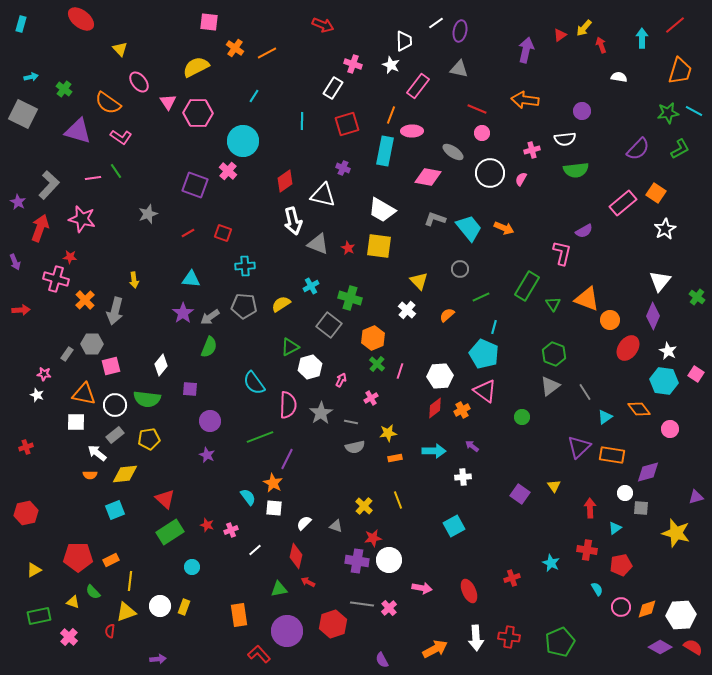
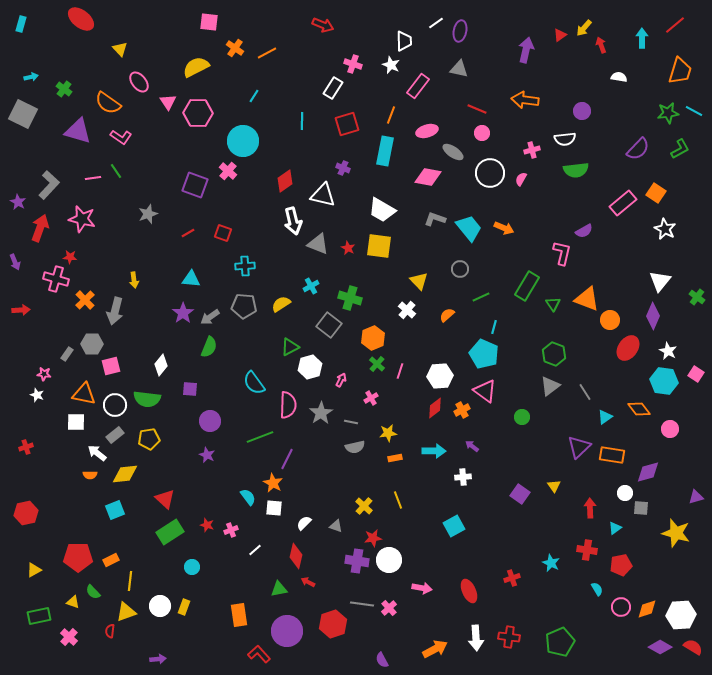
pink ellipse at (412, 131): moved 15 px right; rotated 15 degrees counterclockwise
white star at (665, 229): rotated 15 degrees counterclockwise
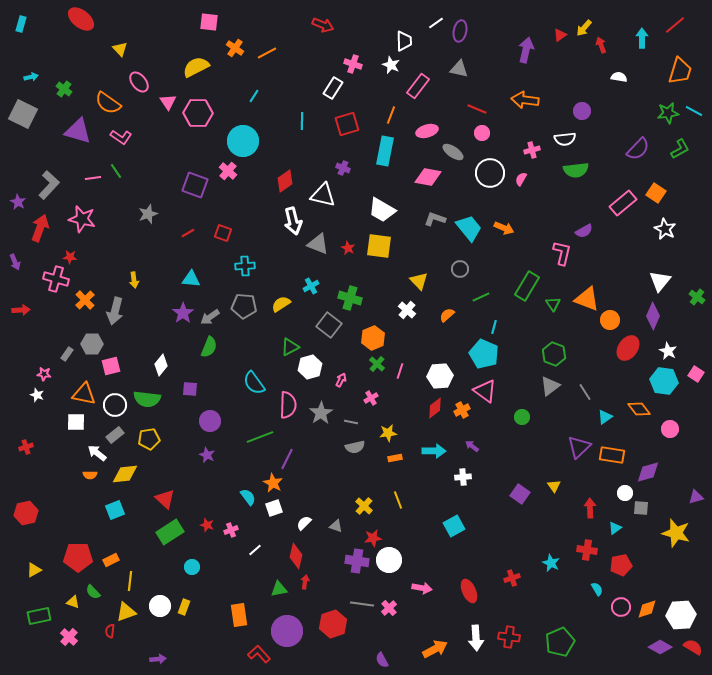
white square at (274, 508): rotated 24 degrees counterclockwise
red arrow at (308, 582): moved 3 px left; rotated 72 degrees clockwise
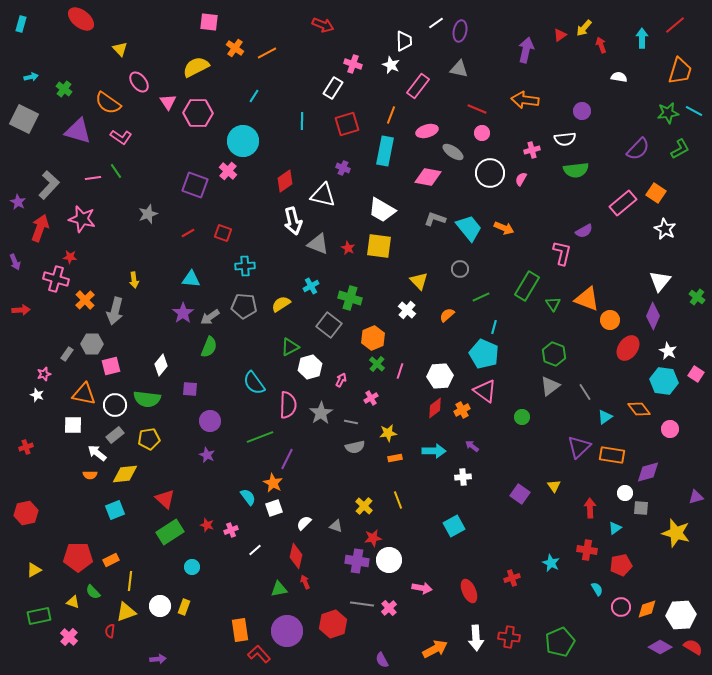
gray square at (23, 114): moved 1 px right, 5 px down
pink star at (44, 374): rotated 24 degrees counterclockwise
white square at (76, 422): moved 3 px left, 3 px down
red arrow at (305, 582): rotated 32 degrees counterclockwise
orange rectangle at (239, 615): moved 1 px right, 15 px down
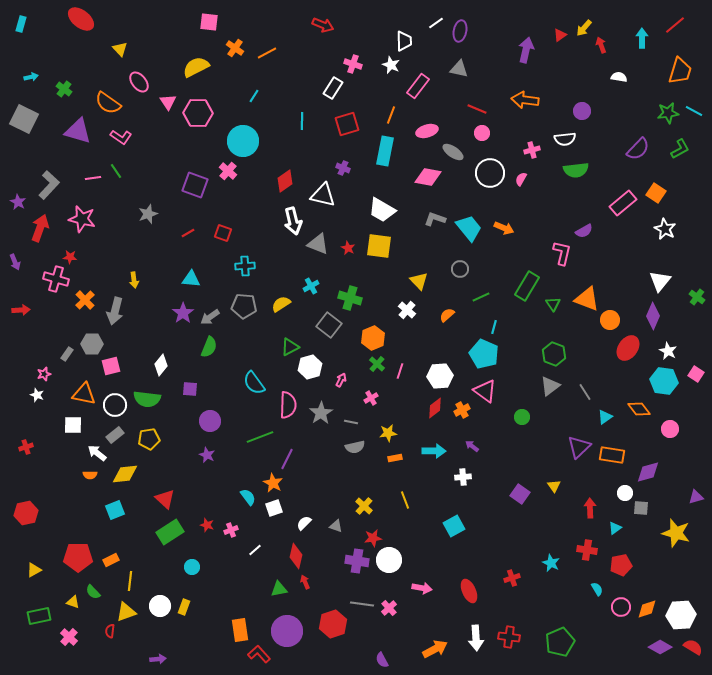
yellow line at (398, 500): moved 7 px right
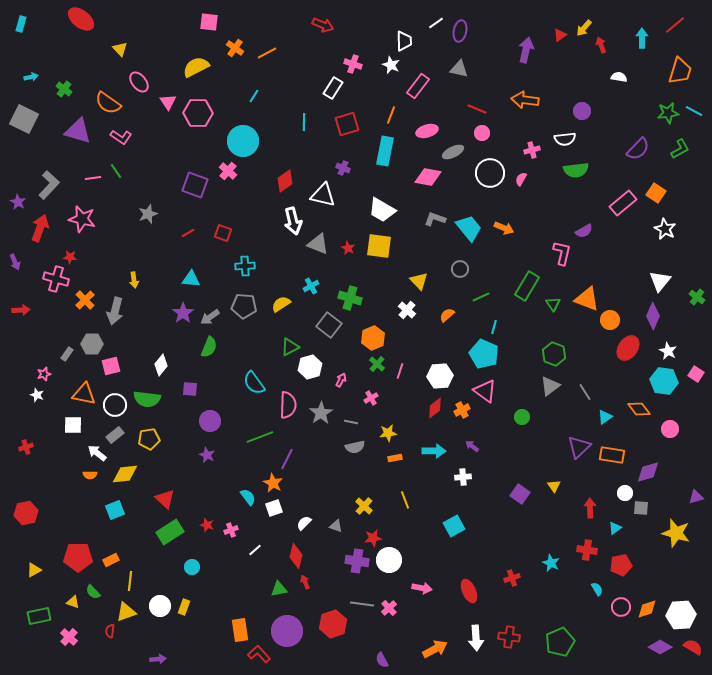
cyan line at (302, 121): moved 2 px right, 1 px down
gray ellipse at (453, 152): rotated 60 degrees counterclockwise
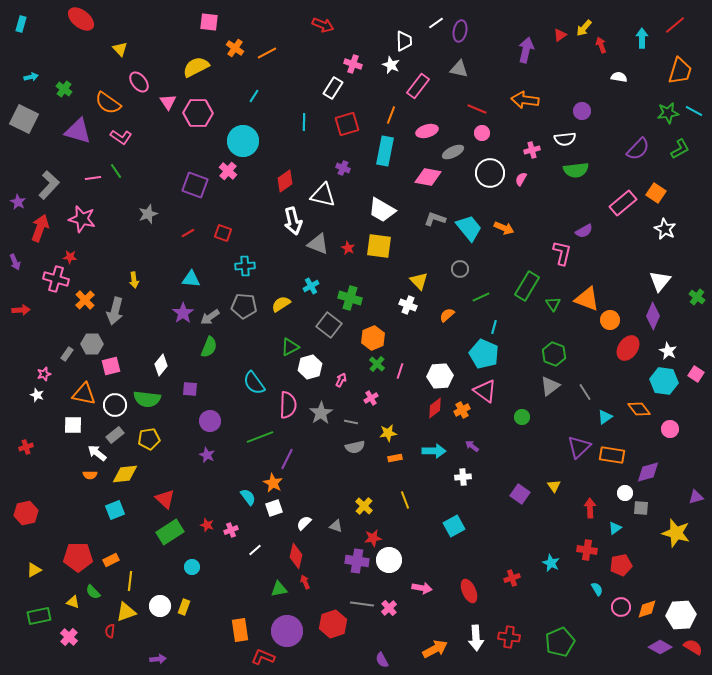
white cross at (407, 310): moved 1 px right, 5 px up; rotated 18 degrees counterclockwise
red L-shape at (259, 654): moved 4 px right, 3 px down; rotated 25 degrees counterclockwise
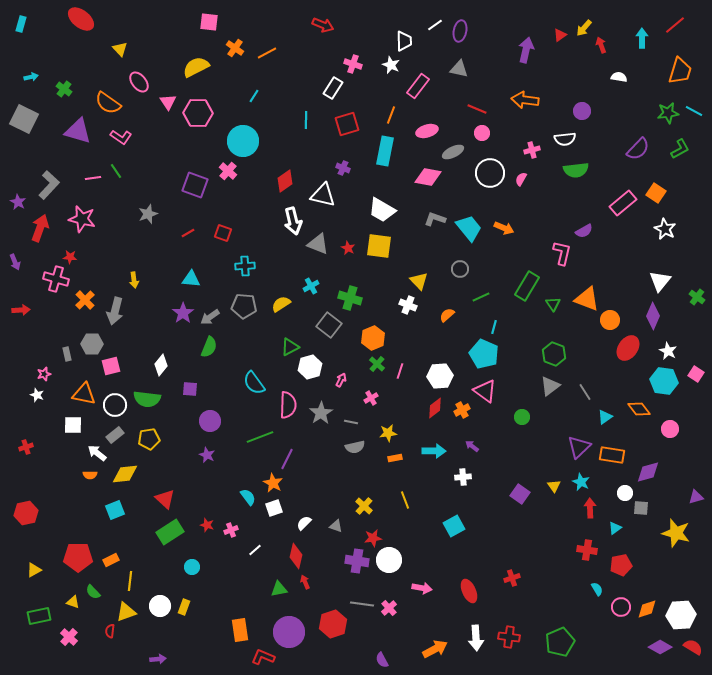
white line at (436, 23): moved 1 px left, 2 px down
cyan line at (304, 122): moved 2 px right, 2 px up
gray rectangle at (67, 354): rotated 48 degrees counterclockwise
cyan star at (551, 563): moved 30 px right, 81 px up
purple circle at (287, 631): moved 2 px right, 1 px down
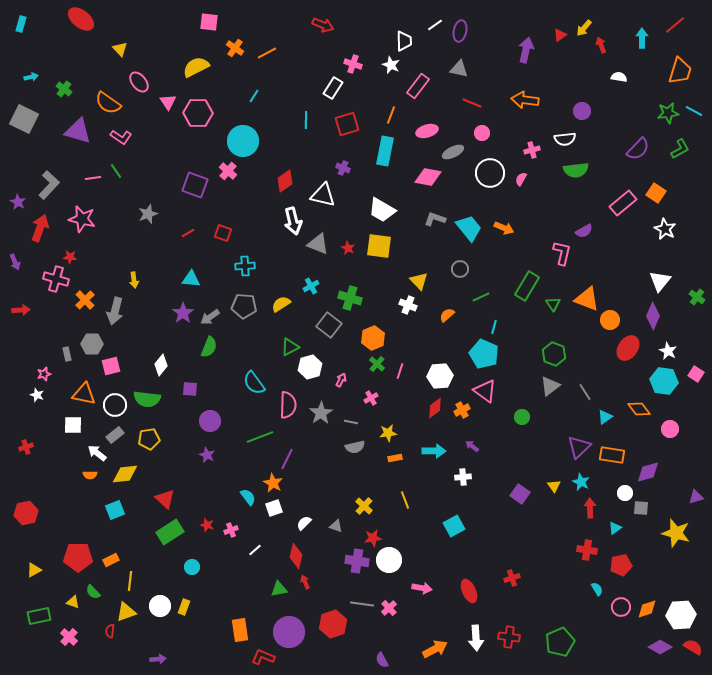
red line at (477, 109): moved 5 px left, 6 px up
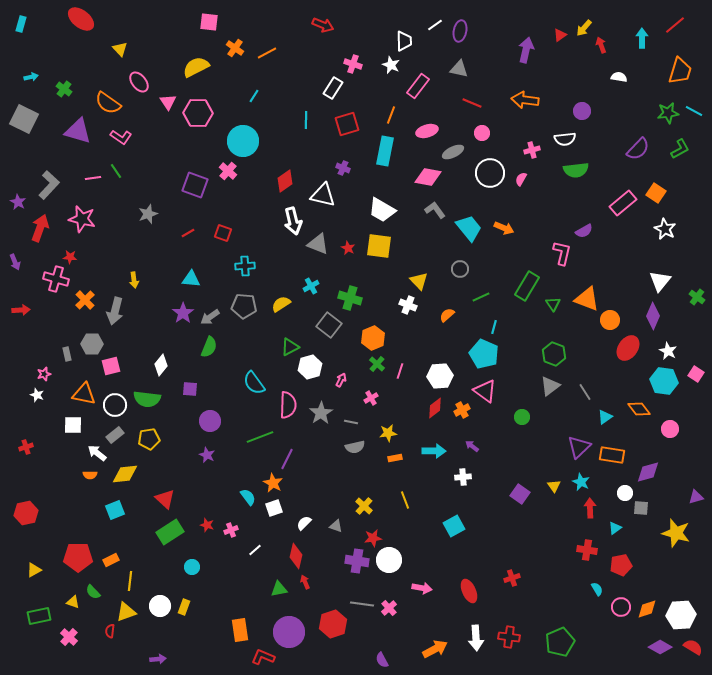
gray L-shape at (435, 219): moved 9 px up; rotated 35 degrees clockwise
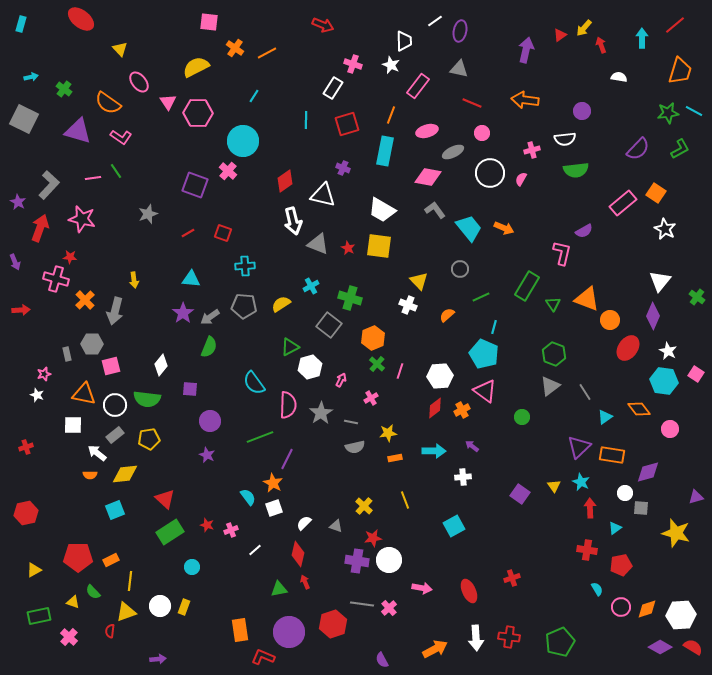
white line at (435, 25): moved 4 px up
red diamond at (296, 556): moved 2 px right, 2 px up
